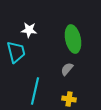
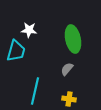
cyan trapezoid: moved 1 px up; rotated 30 degrees clockwise
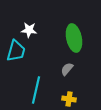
green ellipse: moved 1 px right, 1 px up
cyan line: moved 1 px right, 1 px up
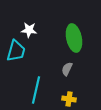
gray semicircle: rotated 16 degrees counterclockwise
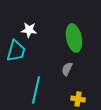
yellow cross: moved 9 px right
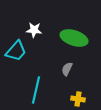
white star: moved 5 px right
green ellipse: rotated 60 degrees counterclockwise
cyan trapezoid: rotated 25 degrees clockwise
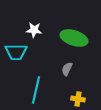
cyan trapezoid: moved 1 px down; rotated 50 degrees clockwise
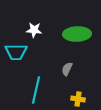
green ellipse: moved 3 px right, 4 px up; rotated 20 degrees counterclockwise
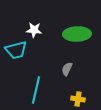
cyan trapezoid: moved 2 px up; rotated 15 degrees counterclockwise
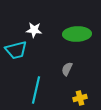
yellow cross: moved 2 px right, 1 px up; rotated 24 degrees counterclockwise
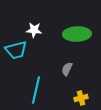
yellow cross: moved 1 px right
